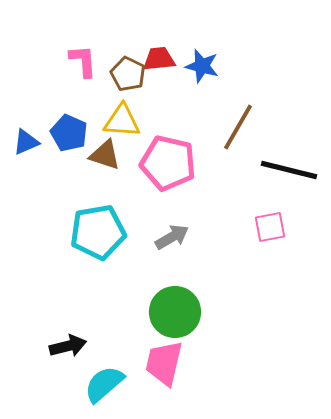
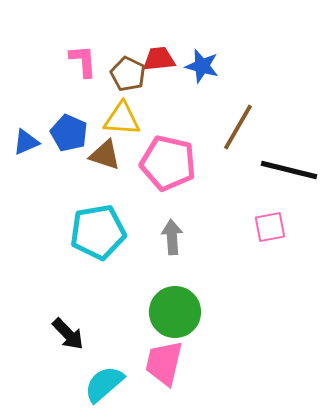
yellow triangle: moved 2 px up
gray arrow: rotated 64 degrees counterclockwise
black arrow: moved 12 px up; rotated 60 degrees clockwise
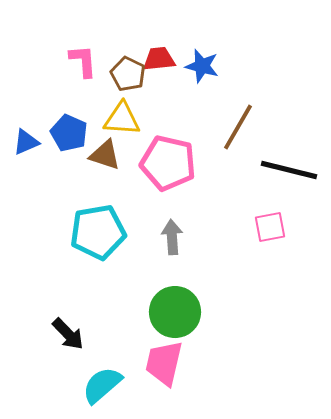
cyan semicircle: moved 2 px left, 1 px down
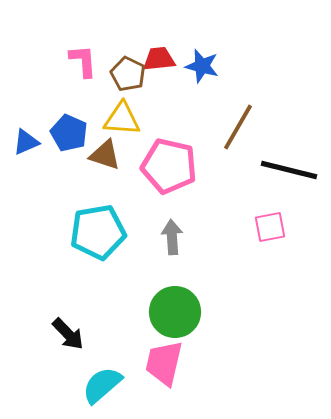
pink pentagon: moved 1 px right, 3 px down
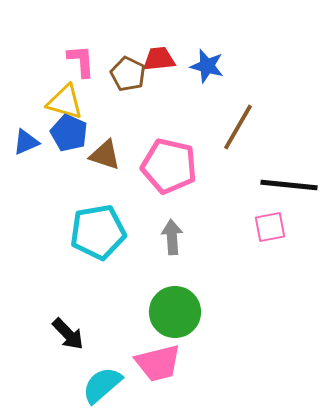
pink L-shape: moved 2 px left
blue star: moved 5 px right
yellow triangle: moved 57 px left, 17 px up; rotated 12 degrees clockwise
black line: moved 15 px down; rotated 8 degrees counterclockwise
pink trapezoid: moved 6 px left; rotated 117 degrees counterclockwise
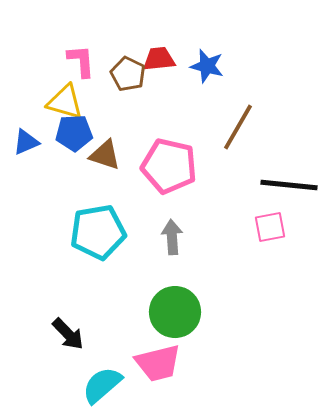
blue pentagon: moved 5 px right; rotated 27 degrees counterclockwise
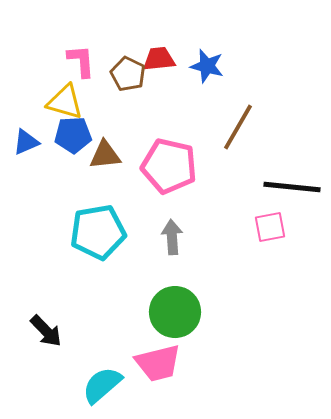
blue pentagon: moved 1 px left, 2 px down
brown triangle: rotated 24 degrees counterclockwise
black line: moved 3 px right, 2 px down
black arrow: moved 22 px left, 3 px up
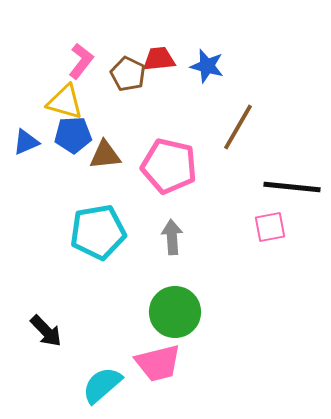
pink L-shape: rotated 42 degrees clockwise
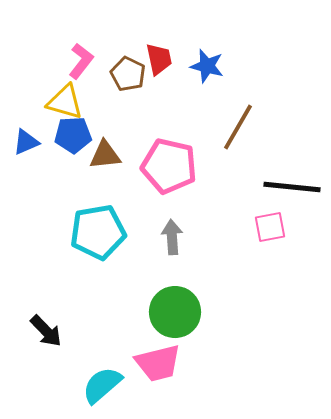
red trapezoid: rotated 84 degrees clockwise
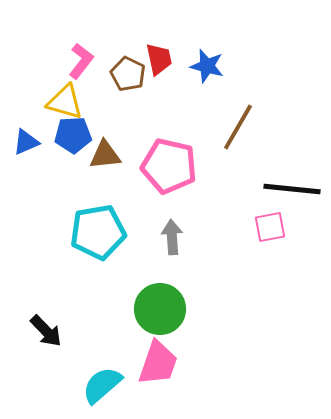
black line: moved 2 px down
green circle: moved 15 px left, 3 px up
pink trapezoid: rotated 57 degrees counterclockwise
